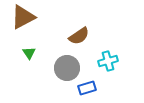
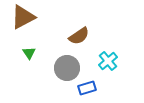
cyan cross: rotated 24 degrees counterclockwise
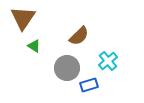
brown triangle: moved 1 px down; rotated 28 degrees counterclockwise
brown semicircle: rotated 10 degrees counterclockwise
green triangle: moved 5 px right, 7 px up; rotated 24 degrees counterclockwise
blue rectangle: moved 2 px right, 3 px up
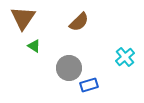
brown semicircle: moved 14 px up
cyan cross: moved 17 px right, 4 px up
gray circle: moved 2 px right
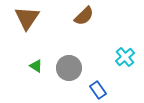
brown triangle: moved 4 px right
brown semicircle: moved 5 px right, 6 px up
green triangle: moved 2 px right, 20 px down
blue rectangle: moved 9 px right, 5 px down; rotated 72 degrees clockwise
